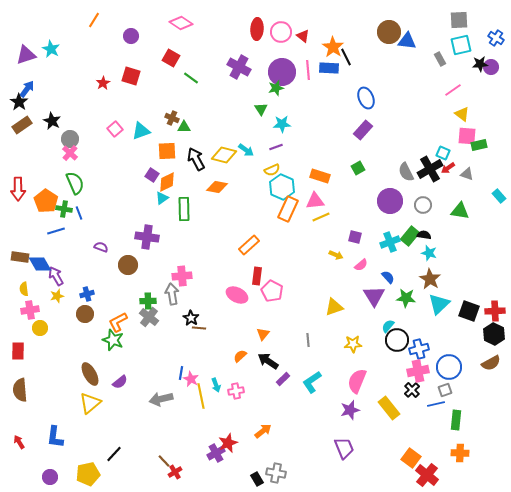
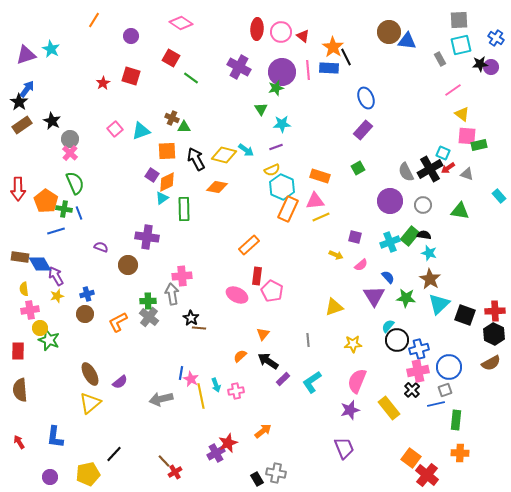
black square at (469, 311): moved 4 px left, 4 px down
green star at (113, 340): moved 64 px left
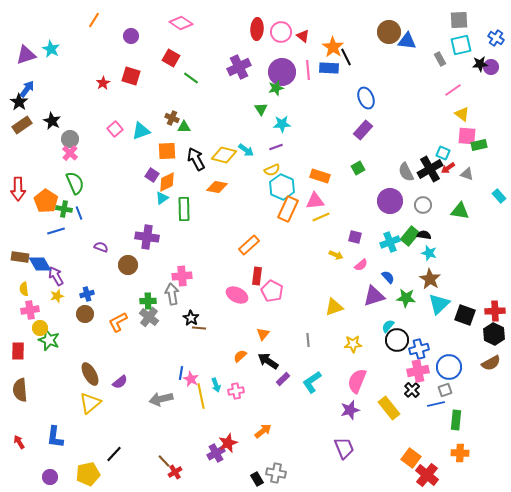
purple cross at (239, 67): rotated 35 degrees clockwise
purple triangle at (374, 296): rotated 45 degrees clockwise
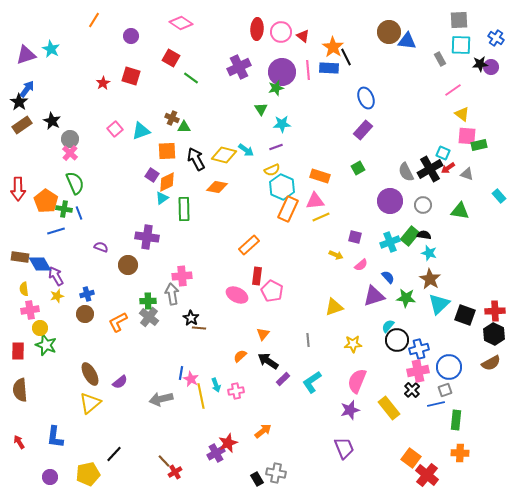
cyan square at (461, 45): rotated 15 degrees clockwise
green star at (49, 340): moved 3 px left, 5 px down
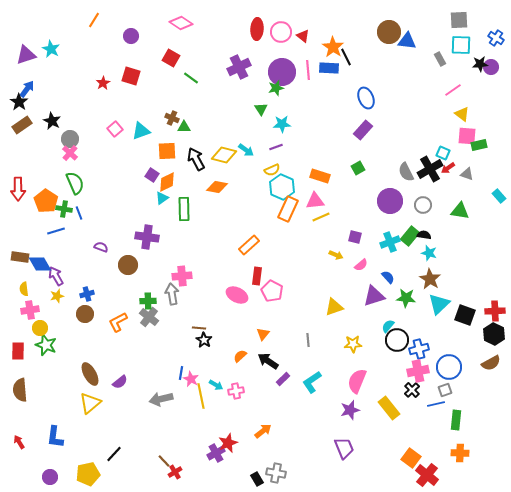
black star at (191, 318): moved 13 px right, 22 px down
cyan arrow at (216, 385): rotated 40 degrees counterclockwise
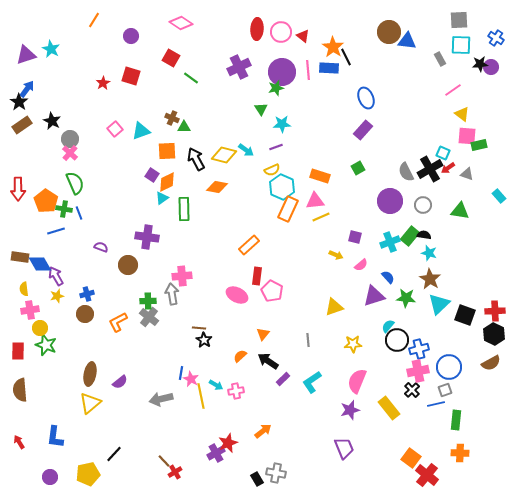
brown ellipse at (90, 374): rotated 40 degrees clockwise
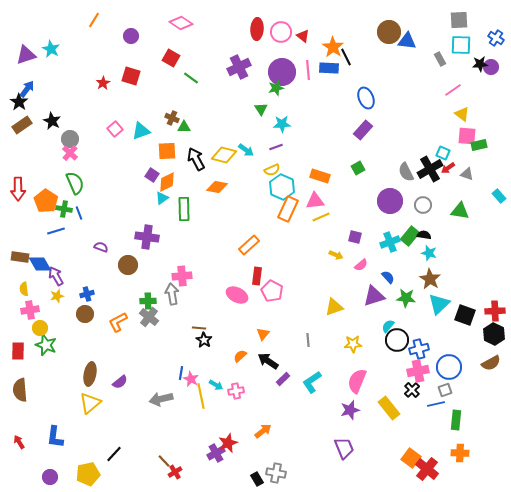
red cross at (427, 475): moved 6 px up
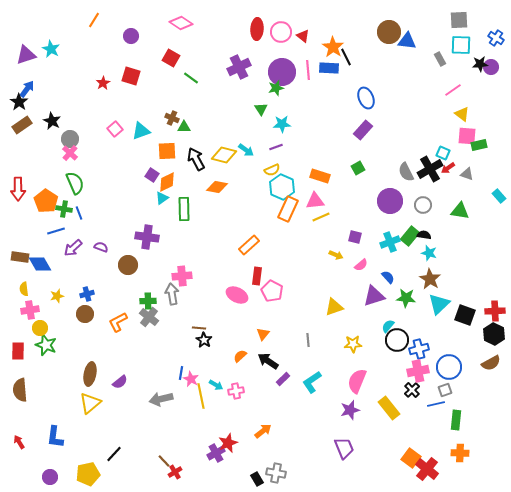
purple arrow at (56, 276): moved 17 px right, 28 px up; rotated 102 degrees counterclockwise
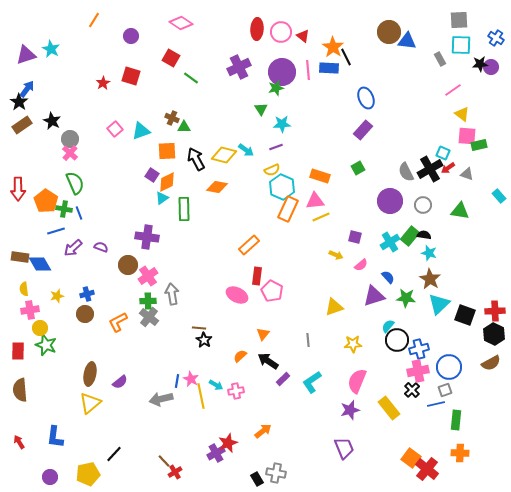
cyan cross at (390, 242): rotated 12 degrees counterclockwise
pink cross at (182, 276): moved 34 px left; rotated 30 degrees counterclockwise
blue line at (181, 373): moved 4 px left, 8 px down
